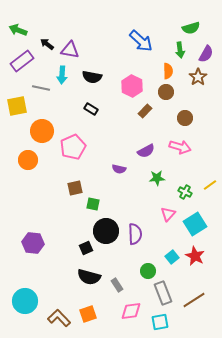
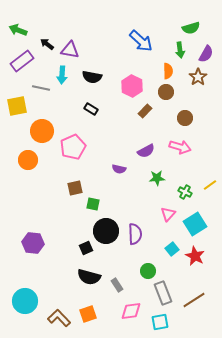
cyan square at (172, 257): moved 8 px up
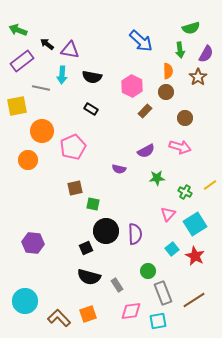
cyan square at (160, 322): moved 2 px left, 1 px up
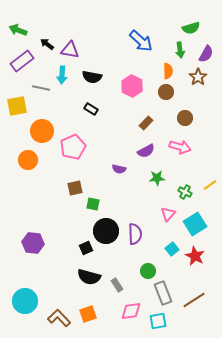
brown rectangle at (145, 111): moved 1 px right, 12 px down
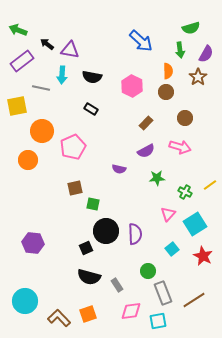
red star at (195, 256): moved 8 px right
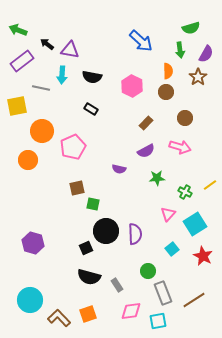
brown square at (75, 188): moved 2 px right
purple hexagon at (33, 243): rotated 10 degrees clockwise
cyan circle at (25, 301): moved 5 px right, 1 px up
